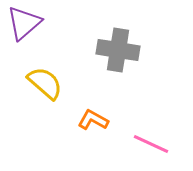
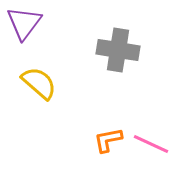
purple triangle: rotated 12 degrees counterclockwise
yellow semicircle: moved 6 px left
orange L-shape: moved 15 px right, 20 px down; rotated 40 degrees counterclockwise
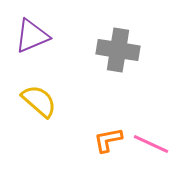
purple triangle: moved 8 px right, 13 px down; rotated 30 degrees clockwise
yellow semicircle: moved 18 px down
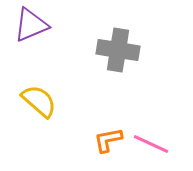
purple triangle: moved 1 px left, 11 px up
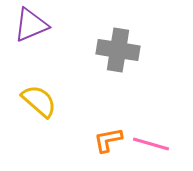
pink line: rotated 9 degrees counterclockwise
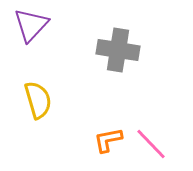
purple triangle: rotated 24 degrees counterclockwise
yellow semicircle: moved 1 px left, 1 px up; rotated 33 degrees clockwise
pink line: rotated 30 degrees clockwise
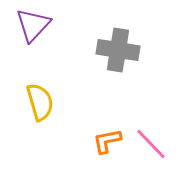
purple triangle: moved 2 px right
yellow semicircle: moved 2 px right, 2 px down
orange L-shape: moved 1 px left, 1 px down
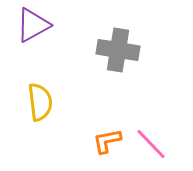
purple triangle: rotated 18 degrees clockwise
yellow semicircle: rotated 9 degrees clockwise
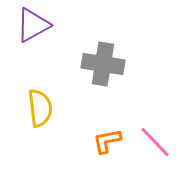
gray cross: moved 15 px left, 14 px down
yellow semicircle: moved 6 px down
pink line: moved 4 px right, 2 px up
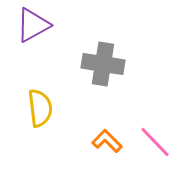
orange L-shape: rotated 56 degrees clockwise
